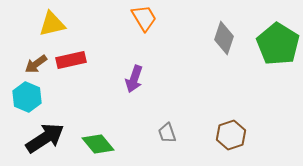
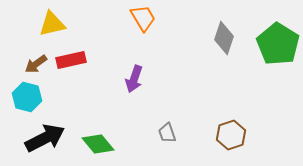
orange trapezoid: moved 1 px left
cyan hexagon: rotated 8 degrees counterclockwise
black arrow: rotated 6 degrees clockwise
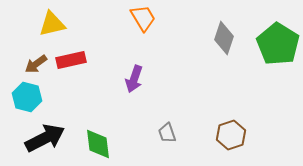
green diamond: rotated 32 degrees clockwise
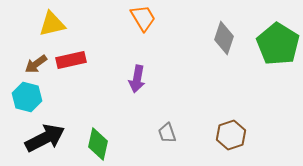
purple arrow: moved 3 px right; rotated 8 degrees counterclockwise
green diamond: rotated 20 degrees clockwise
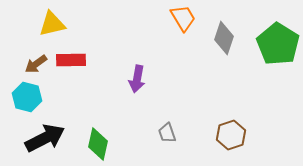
orange trapezoid: moved 40 px right
red rectangle: rotated 12 degrees clockwise
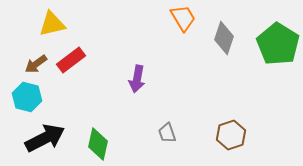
red rectangle: rotated 36 degrees counterclockwise
